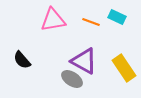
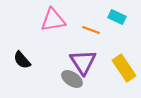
orange line: moved 8 px down
purple triangle: moved 1 px left, 1 px down; rotated 28 degrees clockwise
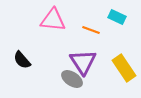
pink triangle: rotated 16 degrees clockwise
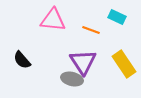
yellow rectangle: moved 4 px up
gray ellipse: rotated 20 degrees counterclockwise
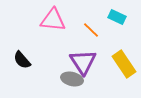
orange line: rotated 24 degrees clockwise
